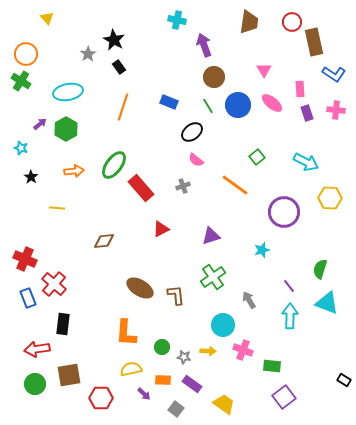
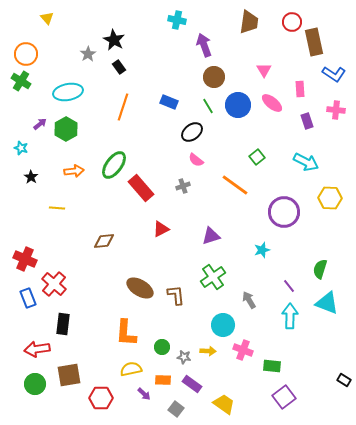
purple rectangle at (307, 113): moved 8 px down
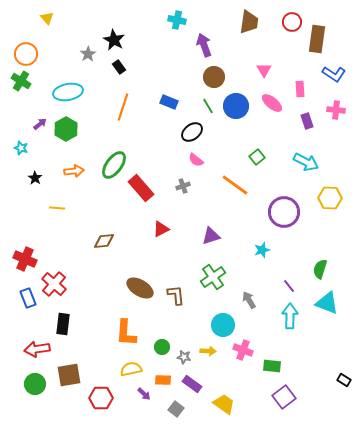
brown rectangle at (314, 42): moved 3 px right, 3 px up; rotated 20 degrees clockwise
blue circle at (238, 105): moved 2 px left, 1 px down
black star at (31, 177): moved 4 px right, 1 px down
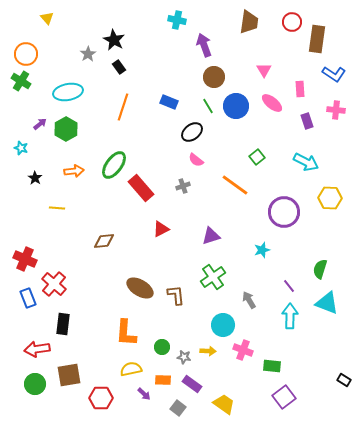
gray square at (176, 409): moved 2 px right, 1 px up
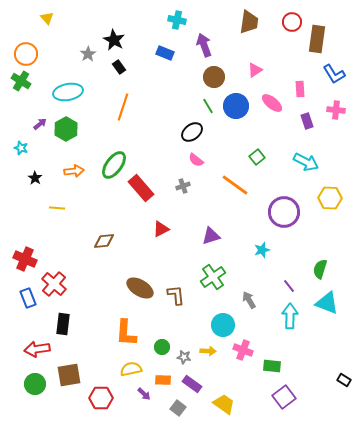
pink triangle at (264, 70): moved 9 px left; rotated 28 degrees clockwise
blue L-shape at (334, 74): rotated 25 degrees clockwise
blue rectangle at (169, 102): moved 4 px left, 49 px up
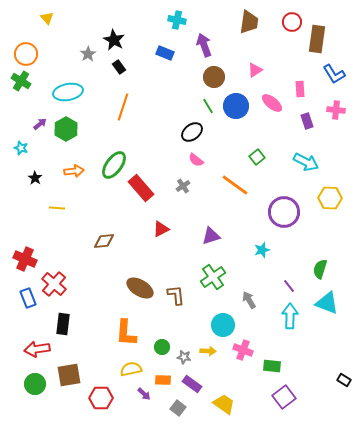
gray cross at (183, 186): rotated 16 degrees counterclockwise
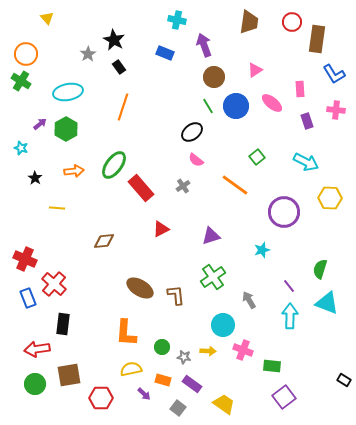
orange rectangle at (163, 380): rotated 14 degrees clockwise
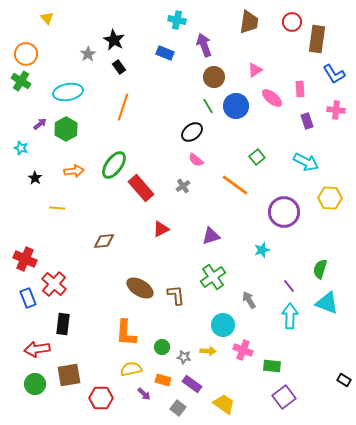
pink ellipse at (272, 103): moved 5 px up
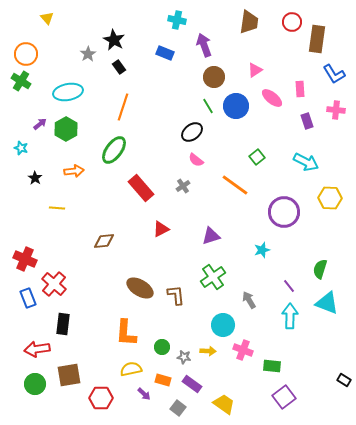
green ellipse at (114, 165): moved 15 px up
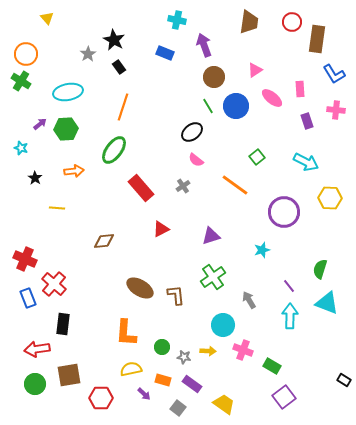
green hexagon at (66, 129): rotated 25 degrees clockwise
green rectangle at (272, 366): rotated 24 degrees clockwise
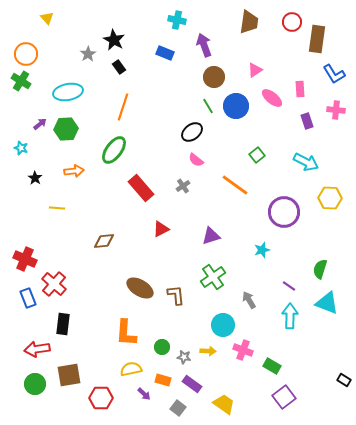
green square at (257, 157): moved 2 px up
purple line at (289, 286): rotated 16 degrees counterclockwise
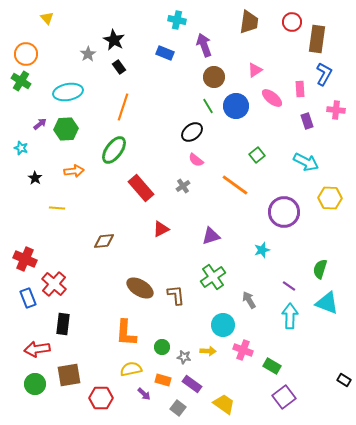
blue L-shape at (334, 74): moved 10 px left; rotated 120 degrees counterclockwise
